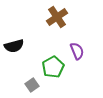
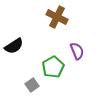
brown cross: rotated 30 degrees counterclockwise
black semicircle: rotated 18 degrees counterclockwise
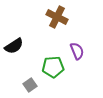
green pentagon: rotated 25 degrees clockwise
gray square: moved 2 px left
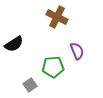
black semicircle: moved 2 px up
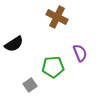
purple semicircle: moved 3 px right, 2 px down
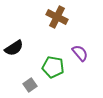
black semicircle: moved 4 px down
purple semicircle: rotated 18 degrees counterclockwise
green pentagon: rotated 15 degrees clockwise
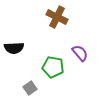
black semicircle: rotated 30 degrees clockwise
gray square: moved 3 px down
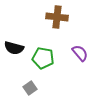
brown cross: rotated 20 degrees counterclockwise
black semicircle: rotated 18 degrees clockwise
green pentagon: moved 10 px left, 9 px up
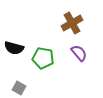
brown cross: moved 15 px right, 6 px down; rotated 35 degrees counterclockwise
purple semicircle: moved 1 px left
gray square: moved 11 px left; rotated 24 degrees counterclockwise
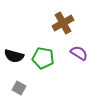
brown cross: moved 9 px left
black semicircle: moved 8 px down
purple semicircle: rotated 18 degrees counterclockwise
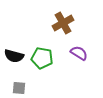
green pentagon: moved 1 px left
gray square: rotated 24 degrees counterclockwise
